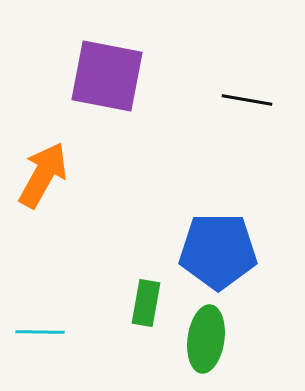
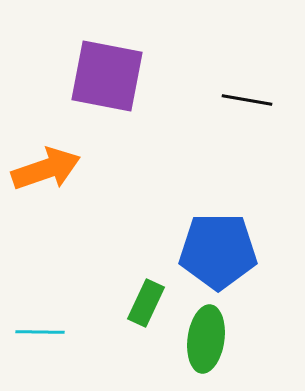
orange arrow: moved 3 px right, 6 px up; rotated 42 degrees clockwise
green rectangle: rotated 15 degrees clockwise
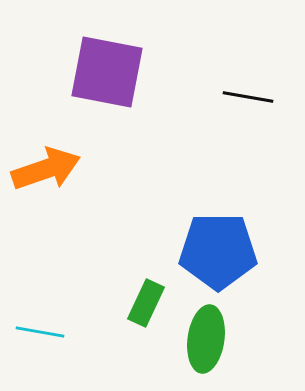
purple square: moved 4 px up
black line: moved 1 px right, 3 px up
cyan line: rotated 9 degrees clockwise
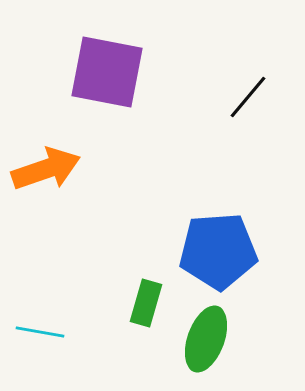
black line: rotated 60 degrees counterclockwise
blue pentagon: rotated 4 degrees counterclockwise
green rectangle: rotated 9 degrees counterclockwise
green ellipse: rotated 12 degrees clockwise
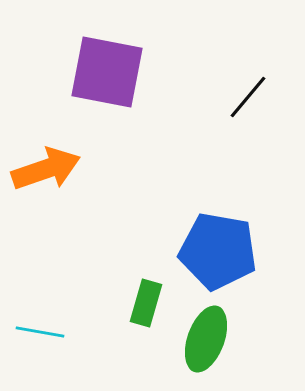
blue pentagon: rotated 14 degrees clockwise
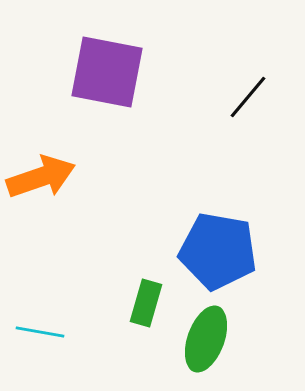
orange arrow: moved 5 px left, 8 px down
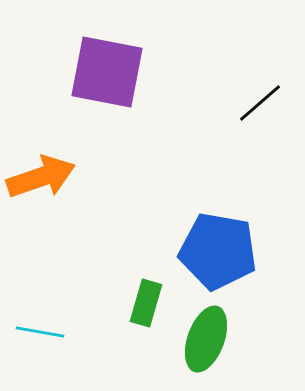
black line: moved 12 px right, 6 px down; rotated 9 degrees clockwise
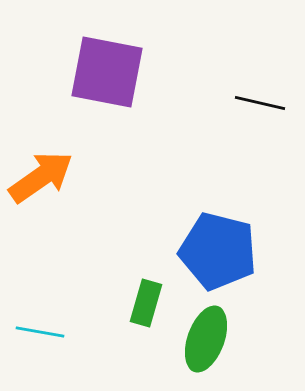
black line: rotated 54 degrees clockwise
orange arrow: rotated 16 degrees counterclockwise
blue pentagon: rotated 4 degrees clockwise
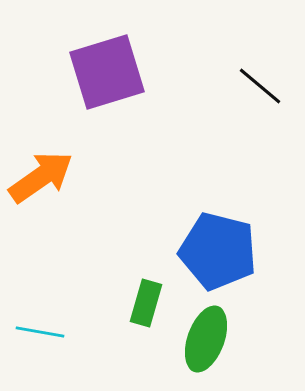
purple square: rotated 28 degrees counterclockwise
black line: moved 17 px up; rotated 27 degrees clockwise
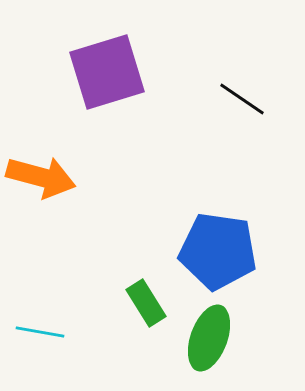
black line: moved 18 px left, 13 px down; rotated 6 degrees counterclockwise
orange arrow: rotated 50 degrees clockwise
blue pentagon: rotated 6 degrees counterclockwise
green rectangle: rotated 48 degrees counterclockwise
green ellipse: moved 3 px right, 1 px up
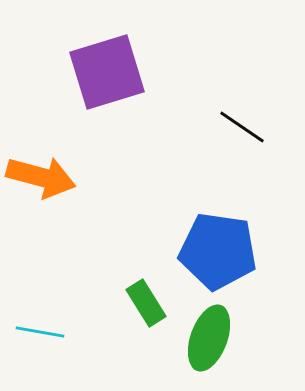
black line: moved 28 px down
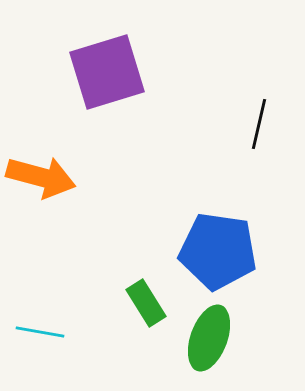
black line: moved 17 px right, 3 px up; rotated 69 degrees clockwise
